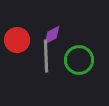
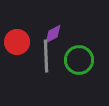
purple diamond: moved 1 px right, 1 px up
red circle: moved 2 px down
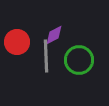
purple diamond: moved 1 px right, 1 px down
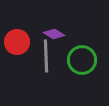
purple diamond: moved 1 px up; rotated 60 degrees clockwise
green circle: moved 3 px right
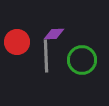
purple diamond: rotated 35 degrees counterclockwise
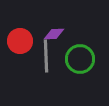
red circle: moved 3 px right, 1 px up
green circle: moved 2 px left, 1 px up
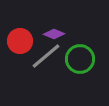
purple diamond: rotated 25 degrees clockwise
gray line: rotated 52 degrees clockwise
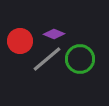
gray line: moved 1 px right, 3 px down
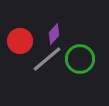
purple diamond: rotated 70 degrees counterclockwise
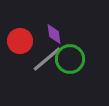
purple diamond: rotated 50 degrees counterclockwise
green circle: moved 10 px left
